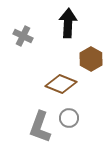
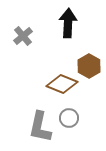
gray cross: rotated 24 degrees clockwise
brown hexagon: moved 2 px left, 7 px down
brown diamond: moved 1 px right
gray L-shape: rotated 8 degrees counterclockwise
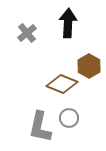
gray cross: moved 4 px right, 3 px up
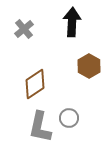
black arrow: moved 4 px right, 1 px up
gray cross: moved 3 px left, 4 px up
brown diamond: moved 27 px left; rotated 56 degrees counterclockwise
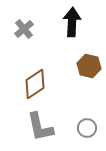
brown hexagon: rotated 15 degrees counterclockwise
gray circle: moved 18 px right, 10 px down
gray L-shape: rotated 24 degrees counterclockwise
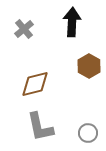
brown hexagon: rotated 15 degrees clockwise
brown diamond: rotated 20 degrees clockwise
gray circle: moved 1 px right, 5 px down
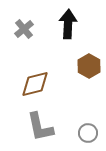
black arrow: moved 4 px left, 2 px down
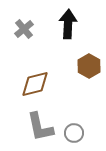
gray circle: moved 14 px left
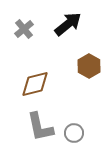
black arrow: rotated 48 degrees clockwise
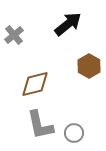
gray cross: moved 10 px left, 6 px down
gray L-shape: moved 2 px up
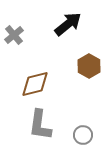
gray L-shape: rotated 20 degrees clockwise
gray circle: moved 9 px right, 2 px down
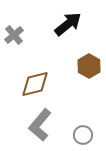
gray L-shape: rotated 32 degrees clockwise
